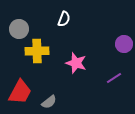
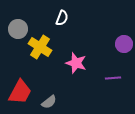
white semicircle: moved 2 px left, 1 px up
gray circle: moved 1 px left
yellow cross: moved 3 px right, 4 px up; rotated 35 degrees clockwise
purple line: moved 1 px left; rotated 28 degrees clockwise
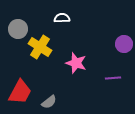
white semicircle: rotated 112 degrees counterclockwise
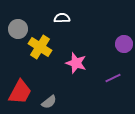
purple line: rotated 21 degrees counterclockwise
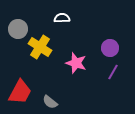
purple circle: moved 14 px left, 4 px down
purple line: moved 6 px up; rotated 35 degrees counterclockwise
gray semicircle: moved 1 px right; rotated 77 degrees clockwise
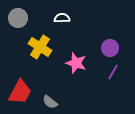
gray circle: moved 11 px up
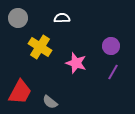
purple circle: moved 1 px right, 2 px up
